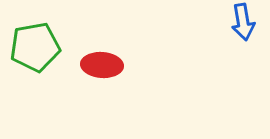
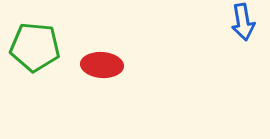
green pentagon: rotated 15 degrees clockwise
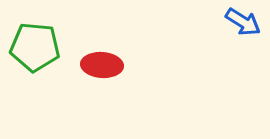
blue arrow: rotated 48 degrees counterclockwise
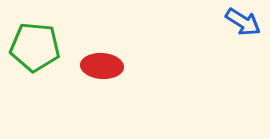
red ellipse: moved 1 px down
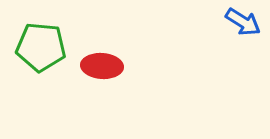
green pentagon: moved 6 px right
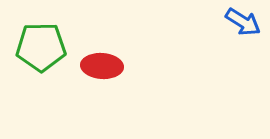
green pentagon: rotated 6 degrees counterclockwise
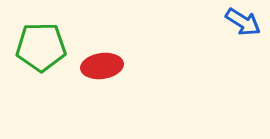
red ellipse: rotated 12 degrees counterclockwise
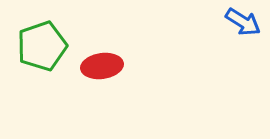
green pentagon: moved 1 px right, 1 px up; rotated 18 degrees counterclockwise
